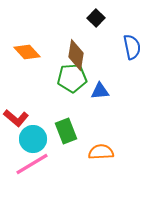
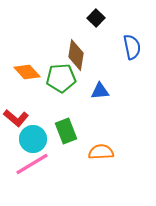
orange diamond: moved 20 px down
green pentagon: moved 11 px left
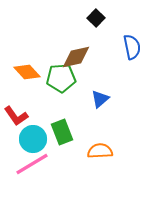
brown diamond: moved 2 px down; rotated 68 degrees clockwise
blue triangle: moved 8 px down; rotated 36 degrees counterclockwise
red L-shape: moved 2 px up; rotated 15 degrees clockwise
green rectangle: moved 4 px left, 1 px down
orange semicircle: moved 1 px left, 1 px up
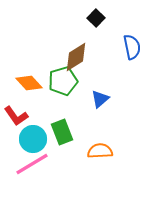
brown diamond: rotated 20 degrees counterclockwise
orange diamond: moved 2 px right, 11 px down
green pentagon: moved 2 px right, 3 px down; rotated 12 degrees counterclockwise
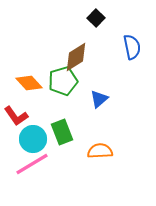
blue triangle: moved 1 px left
